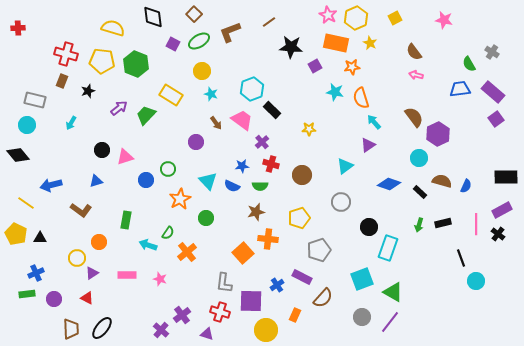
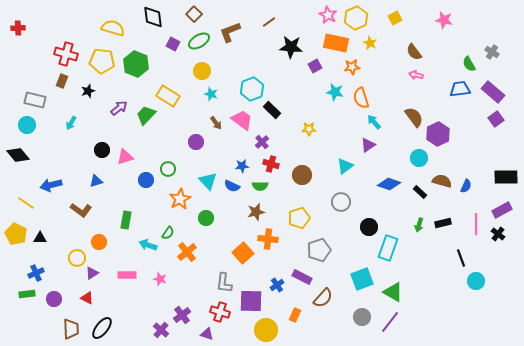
yellow rectangle at (171, 95): moved 3 px left, 1 px down
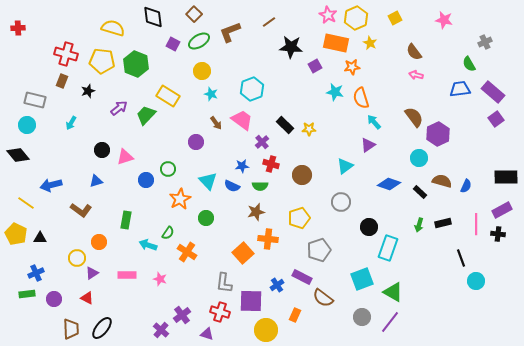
gray cross at (492, 52): moved 7 px left, 10 px up; rotated 32 degrees clockwise
black rectangle at (272, 110): moved 13 px right, 15 px down
black cross at (498, 234): rotated 32 degrees counterclockwise
orange cross at (187, 252): rotated 18 degrees counterclockwise
brown semicircle at (323, 298): rotated 85 degrees clockwise
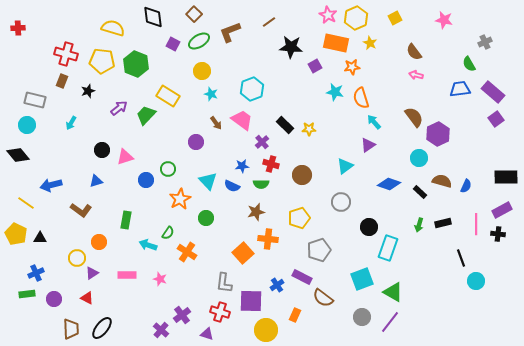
green semicircle at (260, 186): moved 1 px right, 2 px up
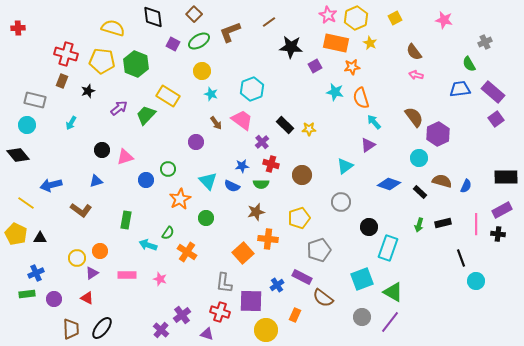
orange circle at (99, 242): moved 1 px right, 9 px down
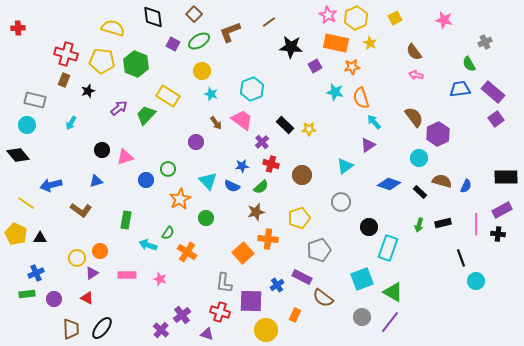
brown rectangle at (62, 81): moved 2 px right, 1 px up
green semicircle at (261, 184): moved 3 px down; rotated 42 degrees counterclockwise
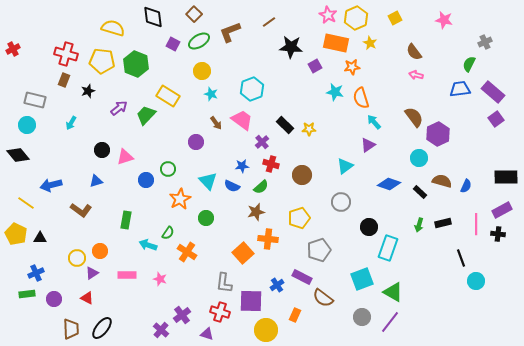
red cross at (18, 28): moved 5 px left, 21 px down; rotated 24 degrees counterclockwise
green semicircle at (469, 64): rotated 56 degrees clockwise
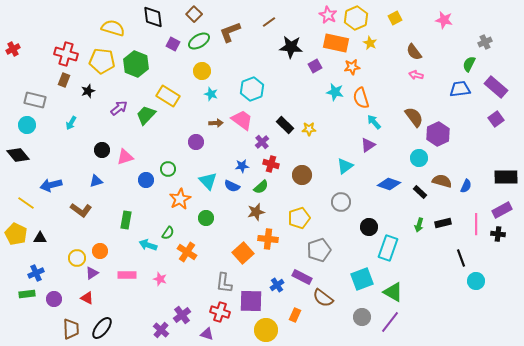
purple rectangle at (493, 92): moved 3 px right, 5 px up
brown arrow at (216, 123): rotated 56 degrees counterclockwise
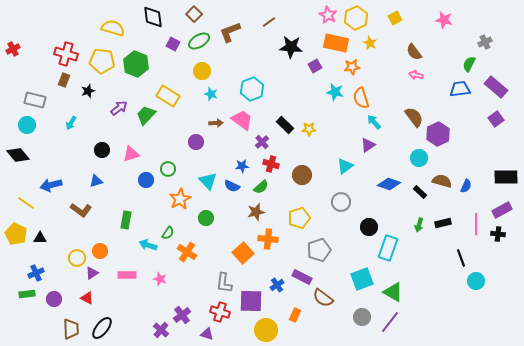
pink triangle at (125, 157): moved 6 px right, 3 px up
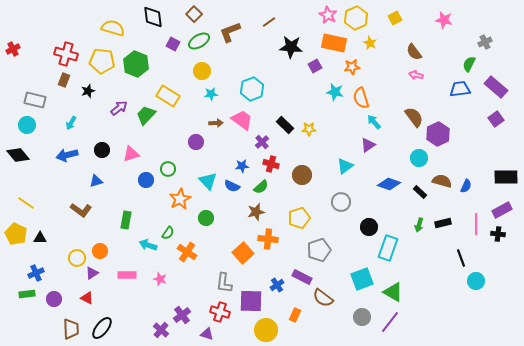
orange rectangle at (336, 43): moved 2 px left
cyan star at (211, 94): rotated 24 degrees counterclockwise
blue arrow at (51, 185): moved 16 px right, 30 px up
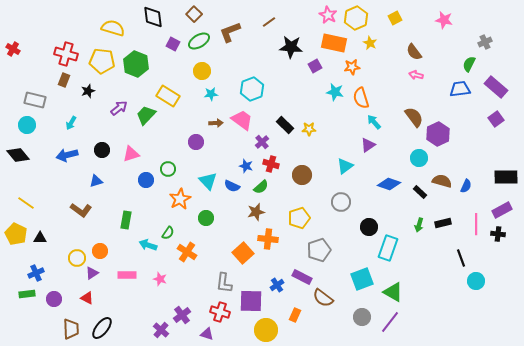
red cross at (13, 49): rotated 32 degrees counterclockwise
blue star at (242, 166): moved 4 px right; rotated 24 degrees clockwise
